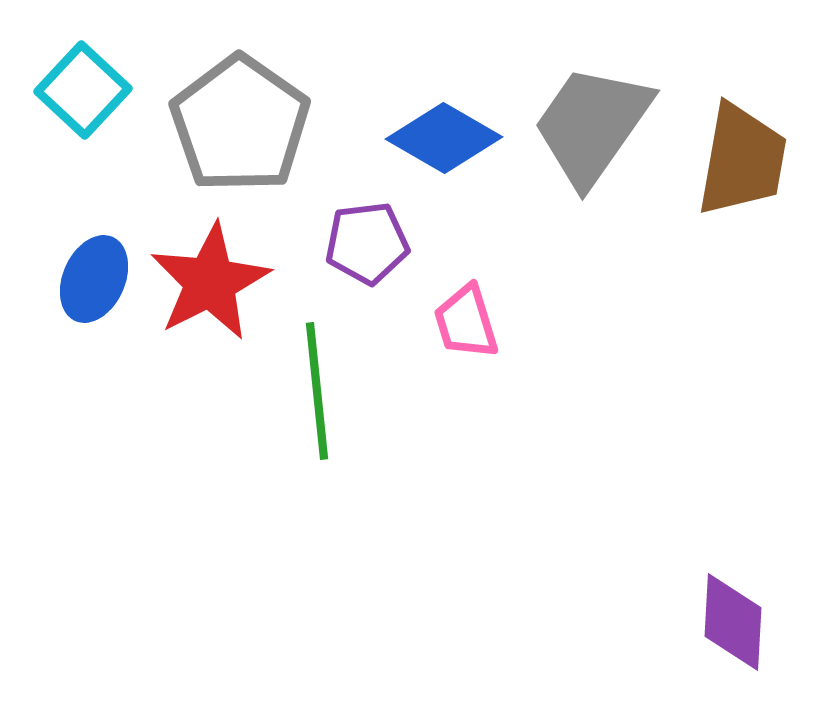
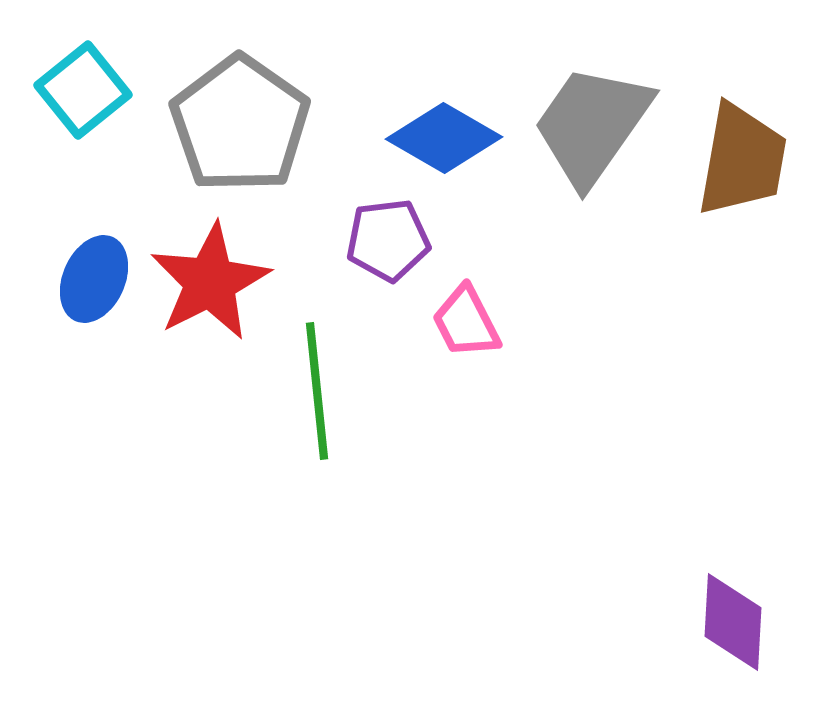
cyan square: rotated 8 degrees clockwise
purple pentagon: moved 21 px right, 3 px up
pink trapezoid: rotated 10 degrees counterclockwise
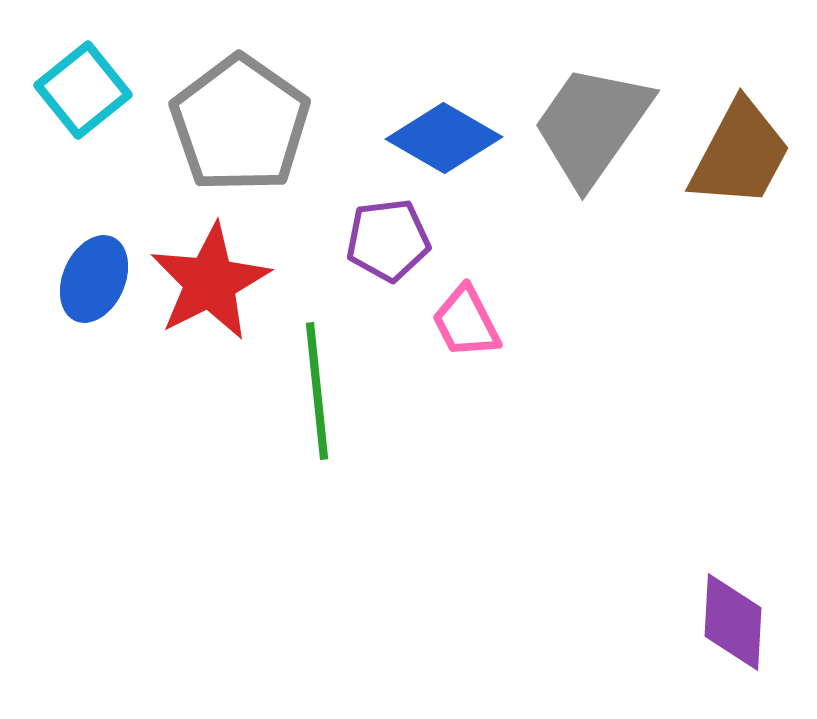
brown trapezoid: moved 2 px left, 6 px up; rotated 18 degrees clockwise
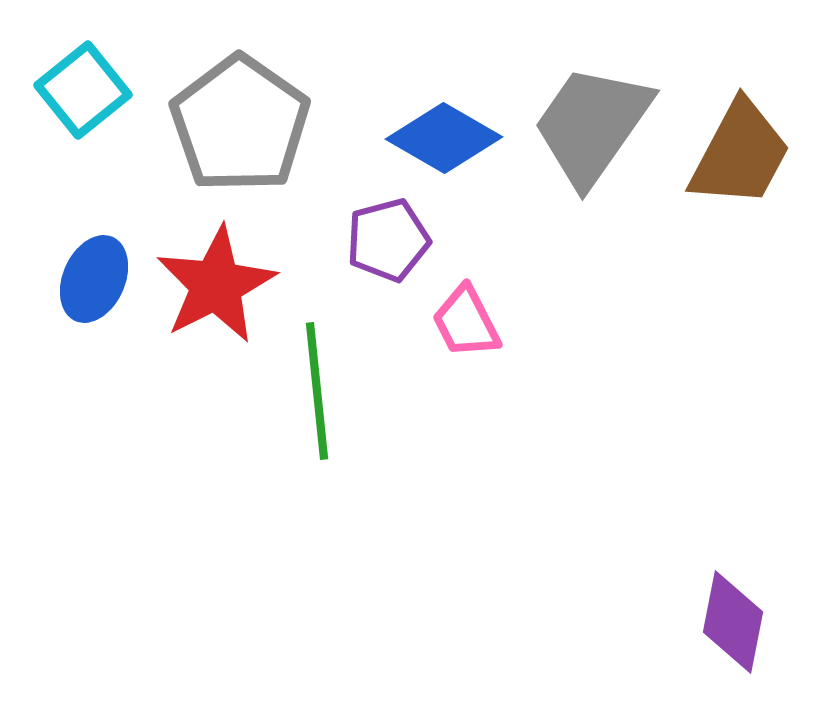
purple pentagon: rotated 8 degrees counterclockwise
red star: moved 6 px right, 3 px down
purple diamond: rotated 8 degrees clockwise
